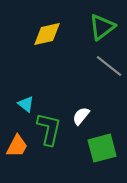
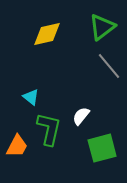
gray line: rotated 12 degrees clockwise
cyan triangle: moved 5 px right, 7 px up
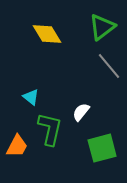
yellow diamond: rotated 72 degrees clockwise
white semicircle: moved 4 px up
green L-shape: moved 1 px right
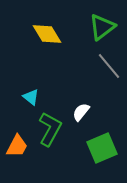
green L-shape: rotated 16 degrees clockwise
green square: rotated 8 degrees counterclockwise
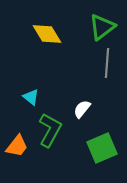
gray line: moved 2 px left, 3 px up; rotated 44 degrees clockwise
white semicircle: moved 1 px right, 3 px up
green L-shape: moved 1 px down
orange trapezoid: rotated 10 degrees clockwise
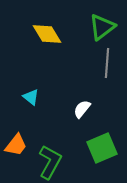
green L-shape: moved 32 px down
orange trapezoid: moved 1 px left, 1 px up
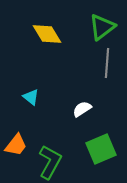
white semicircle: rotated 18 degrees clockwise
green square: moved 1 px left, 1 px down
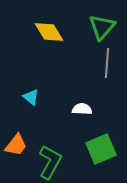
green triangle: rotated 12 degrees counterclockwise
yellow diamond: moved 2 px right, 2 px up
white semicircle: rotated 36 degrees clockwise
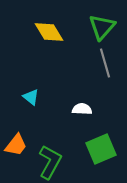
gray line: moved 2 px left; rotated 20 degrees counterclockwise
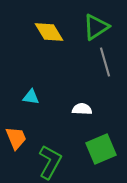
green triangle: moved 6 px left; rotated 16 degrees clockwise
gray line: moved 1 px up
cyan triangle: rotated 30 degrees counterclockwise
orange trapezoid: moved 7 px up; rotated 60 degrees counterclockwise
